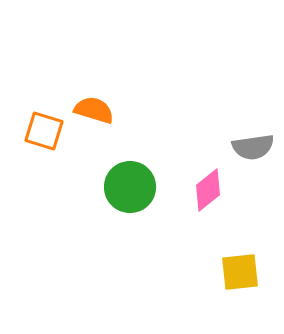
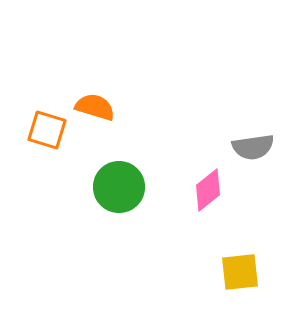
orange semicircle: moved 1 px right, 3 px up
orange square: moved 3 px right, 1 px up
green circle: moved 11 px left
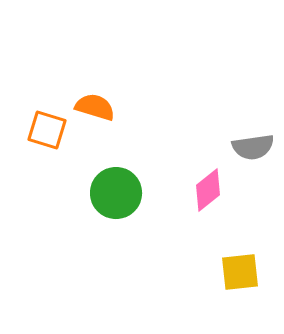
green circle: moved 3 px left, 6 px down
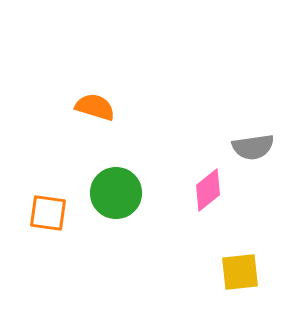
orange square: moved 1 px right, 83 px down; rotated 9 degrees counterclockwise
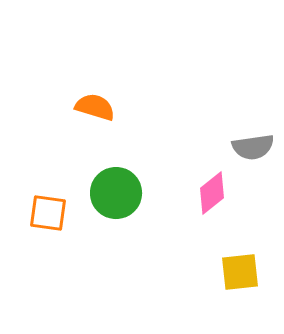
pink diamond: moved 4 px right, 3 px down
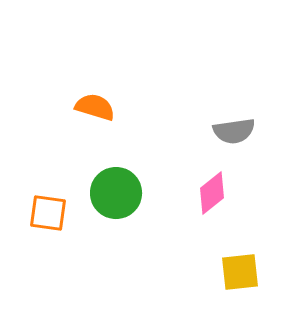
gray semicircle: moved 19 px left, 16 px up
